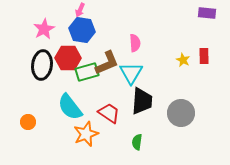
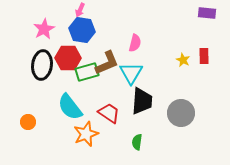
pink semicircle: rotated 18 degrees clockwise
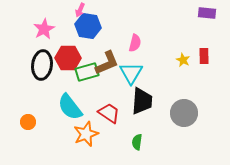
blue hexagon: moved 6 px right, 4 px up
gray circle: moved 3 px right
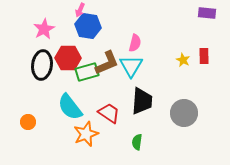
cyan triangle: moved 7 px up
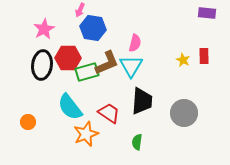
blue hexagon: moved 5 px right, 2 px down
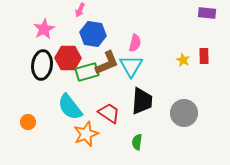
blue hexagon: moved 6 px down
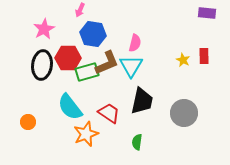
black trapezoid: rotated 8 degrees clockwise
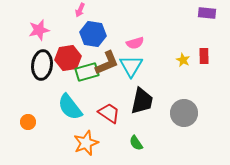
pink star: moved 5 px left, 1 px down; rotated 15 degrees clockwise
pink semicircle: rotated 60 degrees clockwise
red hexagon: rotated 10 degrees counterclockwise
orange star: moved 9 px down
green semicircle: moved 1 px left, 1 px down; rotated 42 degrees counterclockwise
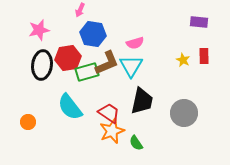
purple rectangle: moved 8 px left, 9 px down
orange star: moved 26 px right, 12 px up
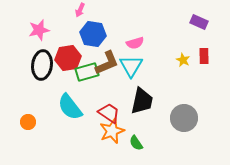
purple rectangle: rotated 18 degrees clockwise
gray circle: moved 5 px down
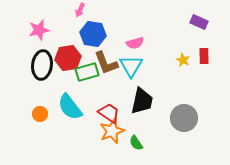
brown L-shape: moved 1 px left; rotated 92 degrees clockwise
orange circle: moved 12 px right, 8 px up
